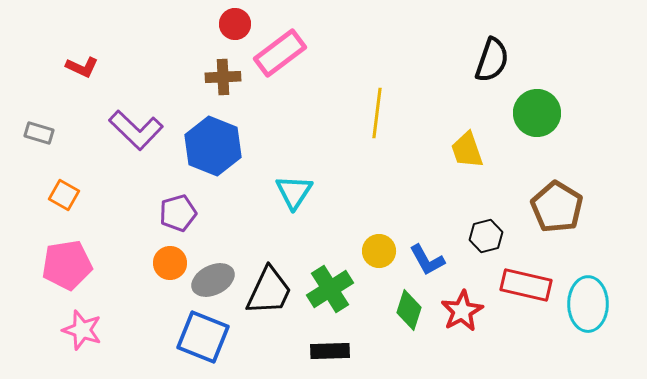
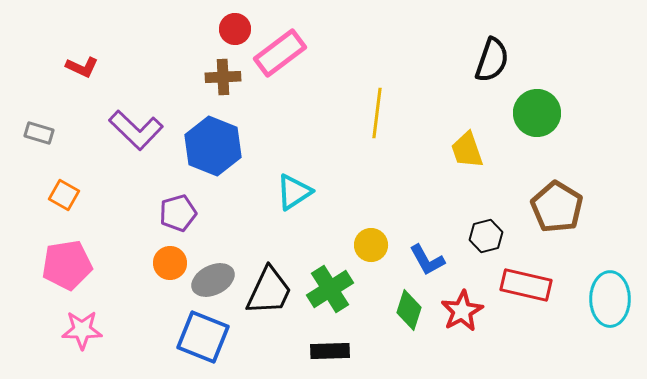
red circle: moved 5 px down
cyan triangle: rotated 24 degrees clockwise
yellow circle: moved 8 px left, 6 px up
cyan ellipse: moved 22 px right, 5 px up
pink star: rotated 18 degrees counterclockwise
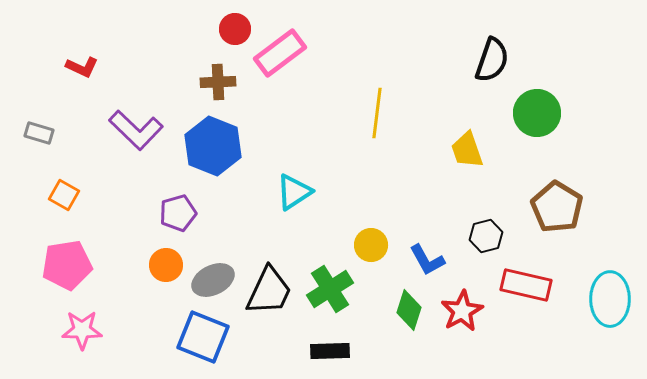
brown cross: moved 5 px left, 5 px down
orange circle: moved 4 px left, 2 px down
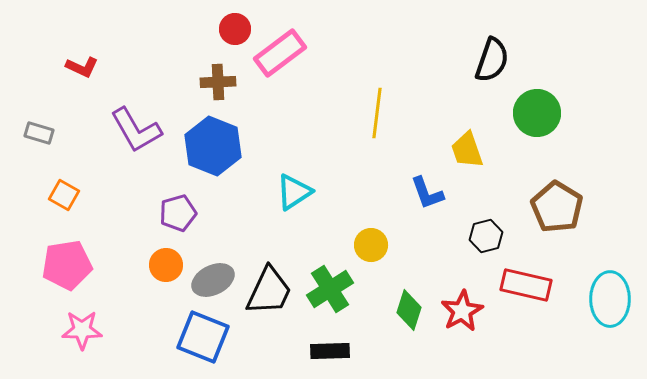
purple L-shape: rotated 16 degrees clockwise
blue L-shape: moved 67 px up; rotated 9 degrees clockwise
